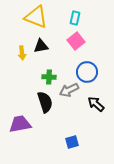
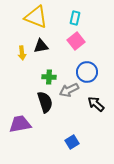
blue square: rotated 16 degrees counterclockwise
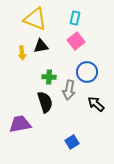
yellow triangle: moved 1 px left, 2 px down
gray arrow: rotated 54 degrees counterclockwise
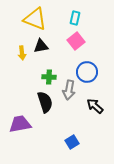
black arrow: moved 1 px left, 2 px down
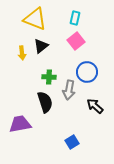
black triangle: rotated 28 degrees counterclockwise
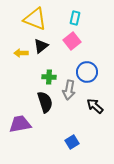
pink square: moved 4 px left
yellow arrow: moved 1 px left; rotated 96 degrees clockwise
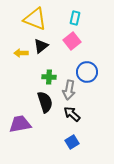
black arrow: moved 23 px left, 8 px down
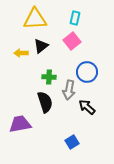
yellow triangle: rotated 25 degrees counterclockwise
black arrow: moved 15 px right, 7 px up
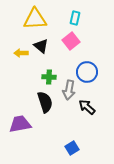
pink square: moved 1 px left
black triangle: rotated 42 degrees counterclockwise
blue square: moved 6 px down
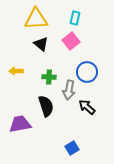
yellow triangle: moved 1 px right
black triangle: moved 2 px up
yellow arrow: moved 5 px left, 18 px down
black semicircle: moved 1 px right, 4 px down
